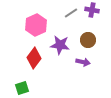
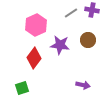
purple arrow: moved 23 px down
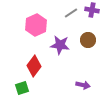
red diamond: moved 8 px down
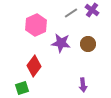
purple cross: rotated 24 degrees clockwise
brown circle: moved 4 px down
purple star: moved 1 px right, 2 px up
purple arrow: rotated 72 degrees clockwise
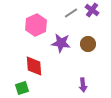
red diamond: rotated 40 degrees counterclockwise
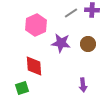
purple cross: rotated 32 degrees counterclockwise
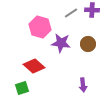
pink hexagon: moved 4 px right, 2 px down; rotated 20 degrees counterclockwise
red diamond: rotated 45 degrees counterclockwise
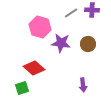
red diamond: moved 2 px down
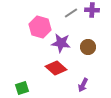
brown circle: moved 3 px down
red diamond: moved 22 px right
purple arrow: rotated 32 degrees clockwise
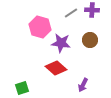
brown circle: moved 2 px right, 7 px up
